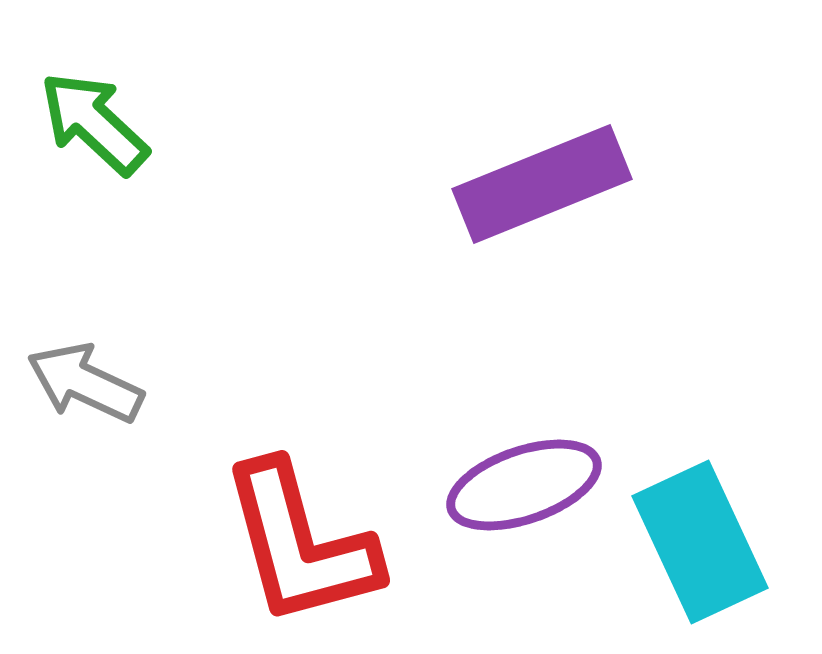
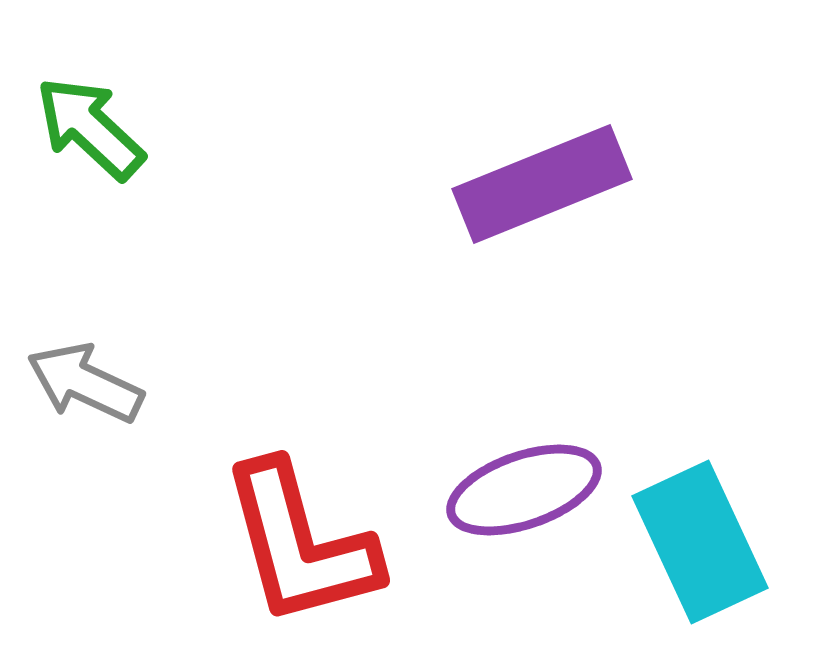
green arrow: moved 4 px left, 5 px down
purple ellipse: moved 5 px down
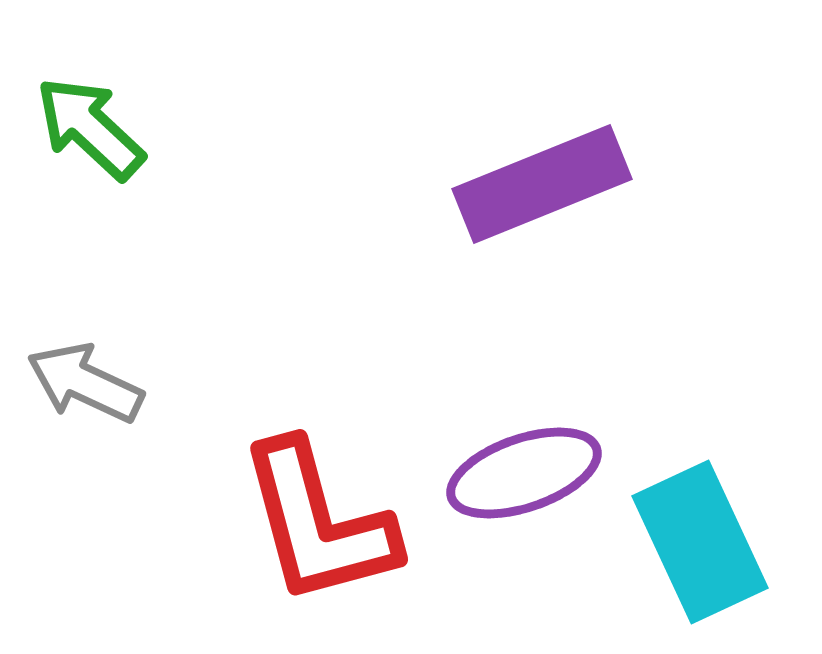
purple ellipse: moved 17 px up
red L-shape: moved 18 px right, 21 px up
